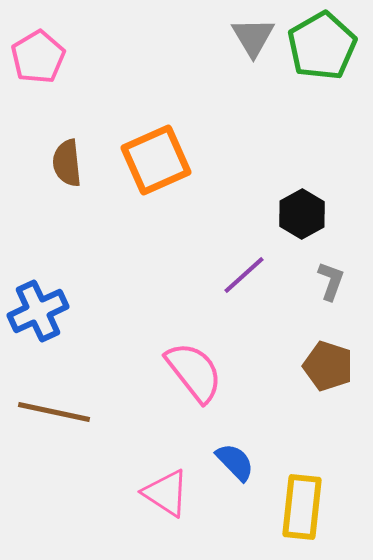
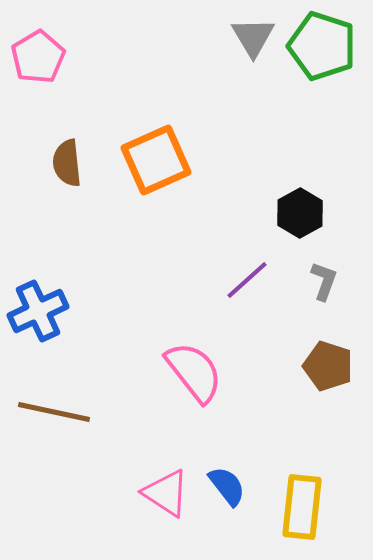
green pentagon: rotated 24 degrees counterclockwise
black hexagon: moved 2 px left, 1 px up
purple line: moved 3 px right, 5 px down
gray L-shape: moved 7 px left
blue semicircle: moved 8 px left, 24 px down; rotated 6 degrees clockwise
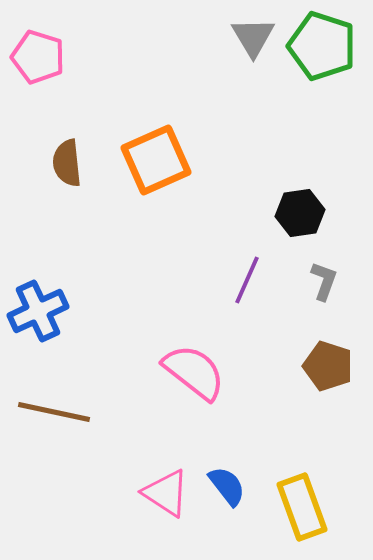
pink pentagon: rotated 24 degrees counterclockwise
black hexagon: rotated 21 degrees clockwise
purple line: rotated 24 degrees counterclockwise
pink semicircle: rotated 14 degrees counterclockwise
yellow rectangle: rotated 26 degrees counterclockwise
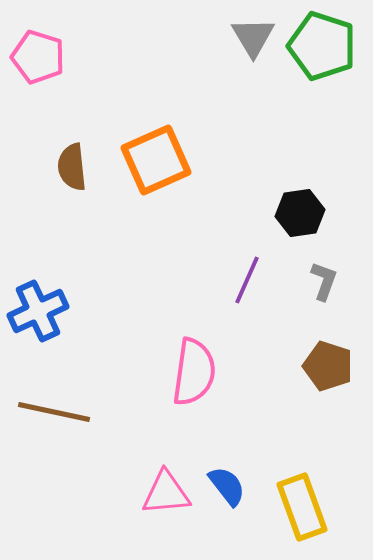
brown semicircle: moved 5 px right, 4 px down
pink semicircle: rotated 60 degrees clockwise
pink triangle: rotated 38 degrees counterclockwise
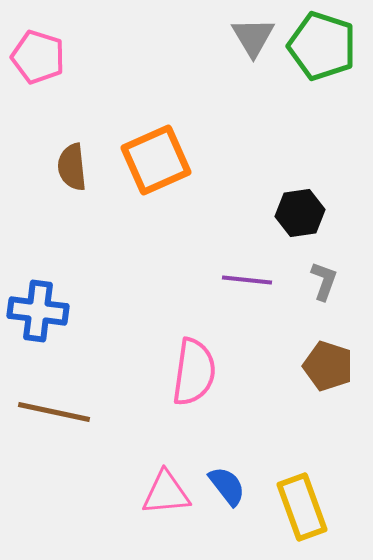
purple line: rotated 72 degrees clockwise
blue cross: rotated 32 degrees clockwise
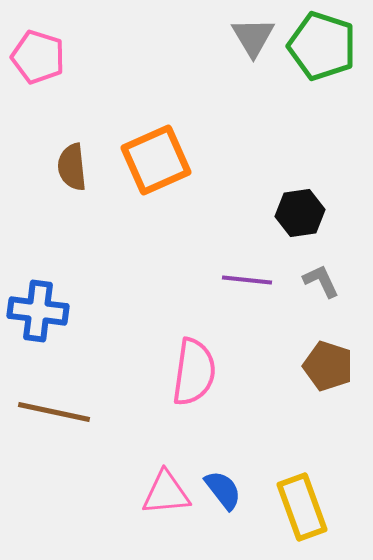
gray L-shape: moved 3 px left; rotated 45 degrees counterclockwise
blue semicircle: moved 4 px left, 4 px down
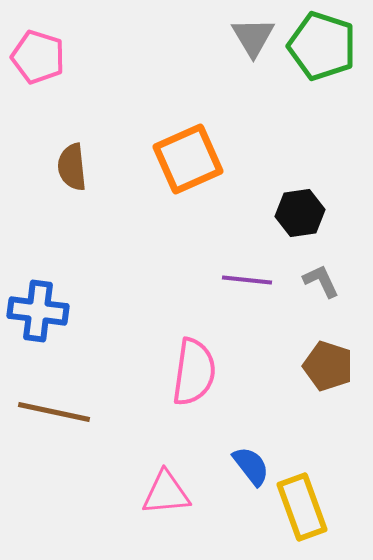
orange square: moved 32 px right, 1 px up
blue semicircle: moved 28 px right, 24 px up
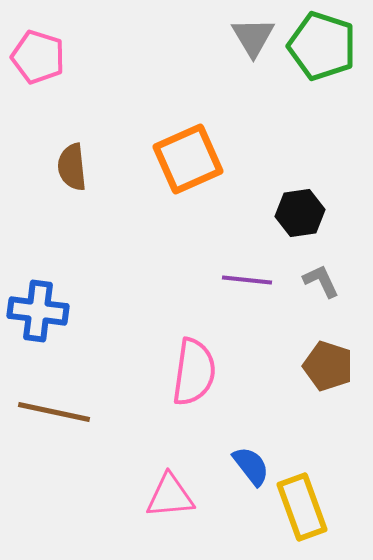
pink triangle: moved 4 px right, 3 px down
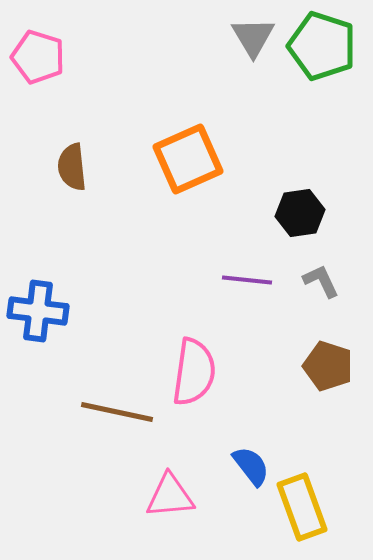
brown line: moved 63 px right
